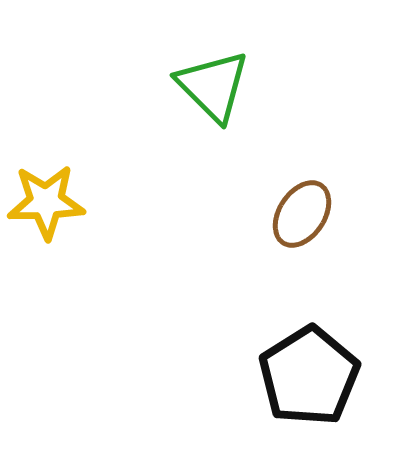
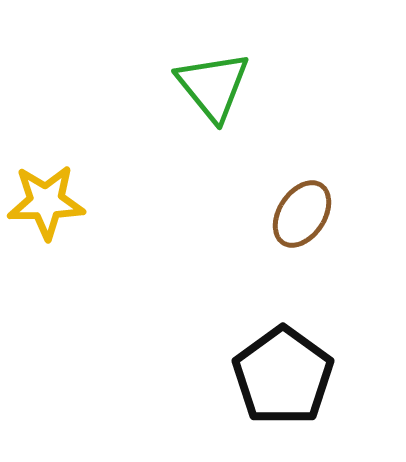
green triangle: rotated 6 degrees clockwise
black pentagon: moved 26 px left; rotated 4 degrees counterclockwise
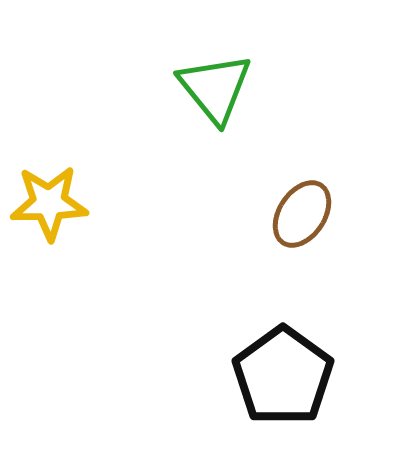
green triangle: moved 2 px right, 2 px down
yellow star: moved 3 px right, 1 px down
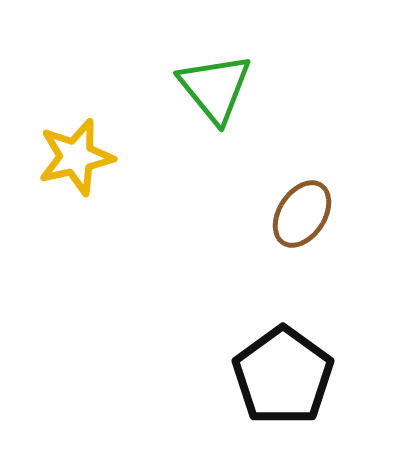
yellow star: moved 27 px right, 46 px up; rotated 12 degrees counterclockwise
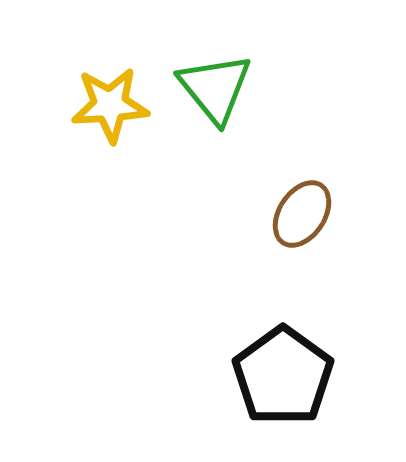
yellow star: moved 34 px right, 52 px up; rotated 10 degrees clockwise
